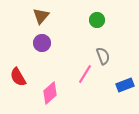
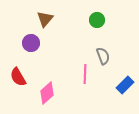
brown triangle: moved 4 px right, 3 px down
purple circle: moved 11 px left
pink line: rotated 30 degrees counterclockwise
blue rectangle: rotated 24 degrees counterclockwise
pink diamond: moved 3 px left
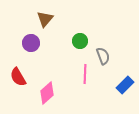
green circle: moved 17 px left, 21 px down
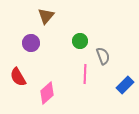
brown triangle: moved 1 px right, 3 px up
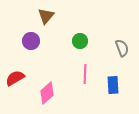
purple circle: moved 2 px up
gray semicircle: moved 19 px right, 8 px up
red semicircle: moved 3 px left, 1 px down; rotated 90 degrees clockwise
blue rectangle: moved 12 px left; rotated 48 degrees counterclockwise
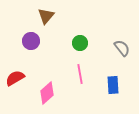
green circle: moved 2 px down
gray semicircle: rotated 18 degrees counterclockwise
pink line: moved 5 px left; rotated 12 degrees counterclockwise
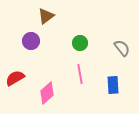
brown triangle: rotated 12 degrees clockwise
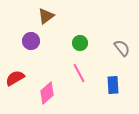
pink line: moved 1 px left, 1 px up; rotated 18 degrees counterclockwise
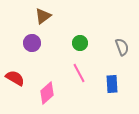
brown triangle: moved 3 px left
purple circle: moved 1 px right, 2 px down
gray semicircle: moved 1 px up; rotated 18 degrees clockwise
red semicircle: rotated 60 degrees clockwise
blue rectangle: moved 1 px left, 1 px up
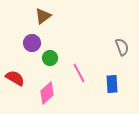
green circle: moved 30 px left, 15 px down
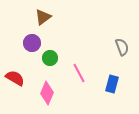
brown triangle: moved 1 px down
blue rectangle: rotated 18 degrees clockwise
pink diamond: rotated 25 degrees counterclockwise
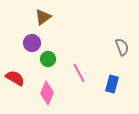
green circle: moved 2 px left, 1 px down
